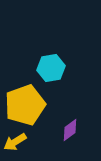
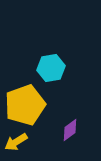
yellow arrow: moved 1 px right
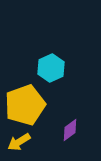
cyan hexagon: rotated 16 degrees counterclockwise
yellow arrow: moved 3 px right
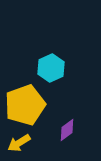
purple diamond: moved 3 px left
yellow arrow: moved 1 px down
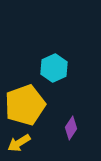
cyan hexagon: moved 3 px right
purple diamond: moved 4 px right, 2 px up; rotated 20 degrees counterclockwise
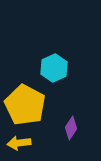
yellow pentagon: rotated 24 degrees counterclockwise
yellow arrow: rotated 25 degrees clockwise
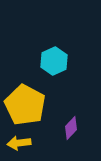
cyan hexagon: moved 7 px up
purple diamond: rotated 10 degrees clockwise
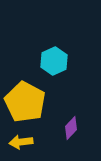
yellow pentagon: moved 3 px up
yellow arrow: moved 2 px right, 1 px up
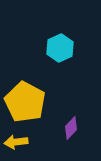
cyan hexagon: moved 6 px right, 13 px up
yellow arrow: moved 5 px left
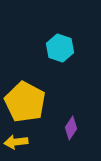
cyan hexagon: rotated 16 degrees counterclockwise
purple diamond: rotated 10 degrees counterclockwise
